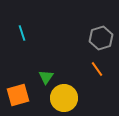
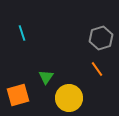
yellow circle: moved 5 px right
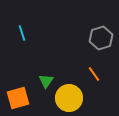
orange line: moved 3 px left, 5 px down
green triangle: moved 4 px down
orange square: moved 3 px down
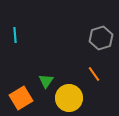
cyan line: moved 7 px left, 2 px down; rotated 14 degrees clockwise
orange square: moved 3 px right; rotated 15 degrees counterclockwise
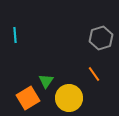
orange square: moved 7 px right
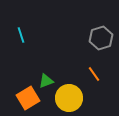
cyan line: moved 6 px right; rotated 14 degrees counterclockwise
green triangle: rotated 35 degrees clockwise
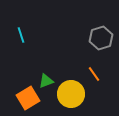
yellow circle: moved 2 px right, 4 px up
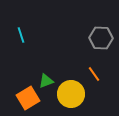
gray hexagon: rotated 20 degrees clockwise
